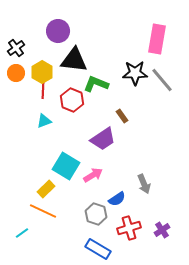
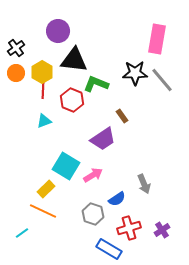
gray hexagon: moved 3 px left
blue rectangle: moved 11 px right
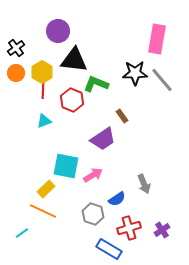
cyan square: rotated 20 degrees counterclockwise
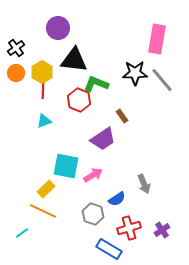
purple circle: moved 3 px up
red hexagon: moved 7 px right
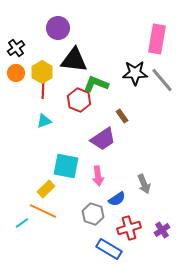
pink arrow: moved 5 px right, 1 px down; rotated 114 degrees clockwise
cyan line: moved 10 px up
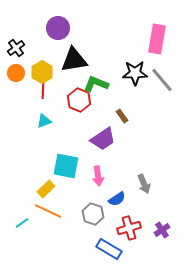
black triangle: rotated 16 degrees counterclockwise
orange line: moved 5 px right
